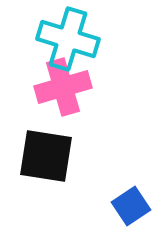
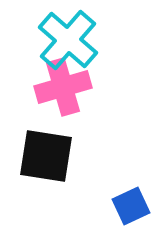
cyan cross: moved 1 px down; rotated 24 degrees clockwise
blue square: rotated 9 degrees clockwise
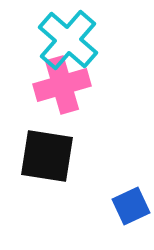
pink cross: moved 1 px left, 2 px up
black square: moved 1 px right
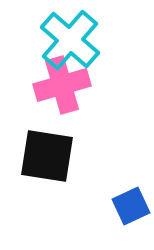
cyan cross: moved 2 px right
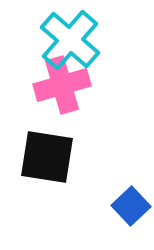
black square: moved 1 px down
blue square: rotated 18 degrees counterclockwise
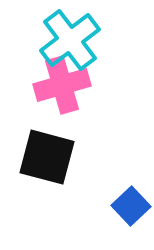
cyan cross: rotated 12 degrees clockwise
black square: rotated 6 degrees clockwise
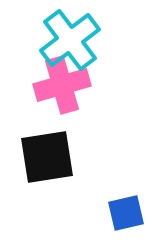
black square: rotated 24 degrees counterclockwise
blue square: moved 5 px left, 7 px down; rotated 30 degrees clockwise
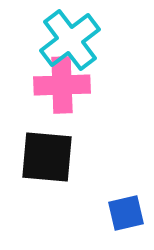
pink cross: rotated 14 degrees clockwise
black square: rotated 14 degrees clockwise
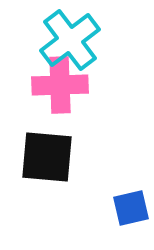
pink cross: moved 2 px left
blue square: moved 5 px right, 5 px up
